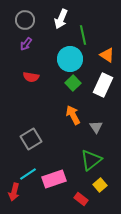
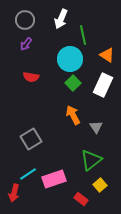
red arrow: moved 1 px down
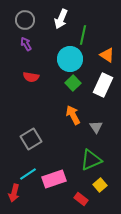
green line: rotated 24 degrees clockwise
purple arrow: rotated 112 degrees clockwise
green triangle: rotated 15 degrees clockwise
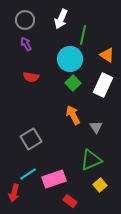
red rectangle: moved 11 px left, 2 px down
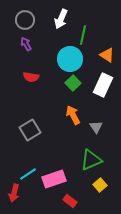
gray square: moved 1 px left, 9 px up
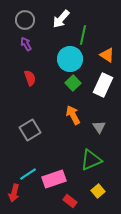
white arrow: rotated 18 degrees clockwise
red semicircle: moved 1 px left, 1 px down; rotated 119 degrees counterclockwise
gray triangle: moved 3 px right
yellow square: moved 2 px left, 6 px down
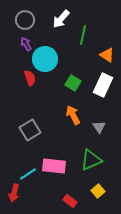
cyan circle: moved 25 px left
green square: rotated 14 degrees counterclockwise
pink rectangle: moved 13 px up; rotated 25 degrees clockwise
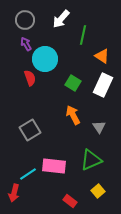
orange triangle: moved 5 px left, 1 px down
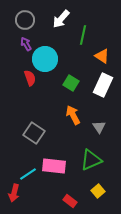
green square: moved 2 px left
gray square: moved 4 px right, 3 px down; rotated 25 degrees counterclockwise
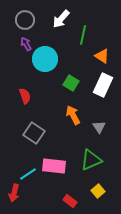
red semicircle: moved 5 px left, 18 px down
